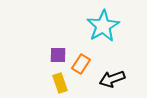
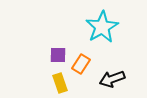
cyan star: moved 1 px left, 1 px down
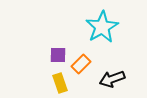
orange rectangle: rotated 12 degrees clockwise
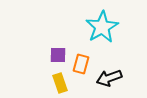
orange rectangle: rotated 30 degrees counterclockwise
black arrow: moved 3 px left, 1 px up
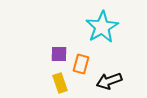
purple square: moved 1 px right, 1 px up
black arrow: moved 3 px down
